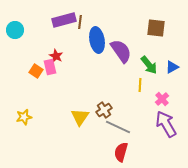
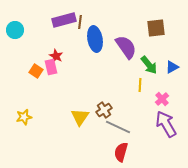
brown square: rotated 12 degrees counterclockwise
blue ellipse: moved 2 px left, 1 px up
purple semicircle: moved 5 px right, 4 px up
pink rectangle: moved 1 px right
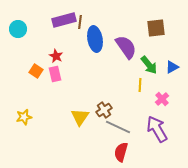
cyan circle: moved 3 px right, 1 px up
pink rectangle: moved 4 px right, 7 px down
purple arrow: moved 9 px left, 5 px down
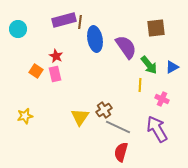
pink cross: rotated 24 degrees counterclockwise
yellow star: moved 1 px right, 1 px up
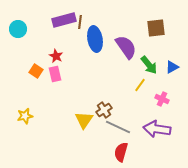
yellow line: rotated 32 degrees clockwise
yellow triangle: moved 4 px right, 3 px down
purple arrow: rotated 52 degrees counterclockwise
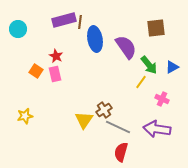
yellow line: moved 1 px right, 3 px up
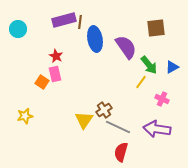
orange square: moved 6 px right, 11 px down
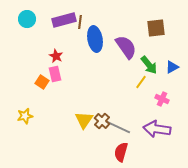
cyan circle: moved 9 px right, 10 px up
brown cross: moved 2 px left, 11 px down; rotated 14 degrees counterclockwise
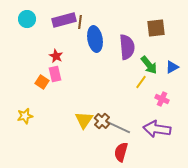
purple semicircle: moved 1 px right; rotated 30 degrees clockwise
